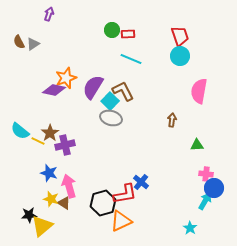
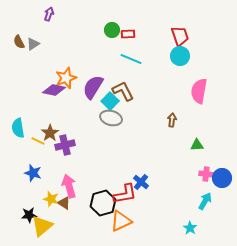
cyan semicircle: moved 2 px left, 3 px up; rotated 42 degrees clockwise
blue star: moved 16 px left
blue circle: moved 8 px right, 10 px up
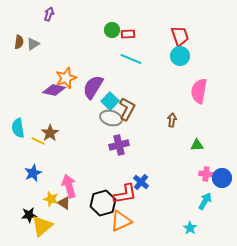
brown semicircle: rotated 144 degrees counterclockwise
brown L-shape: moved 4 px right, 18 px down; rotated 55 degrees clockwise
purple cross: moved 54 px right
blue star: rotated 30 degrees clockwise
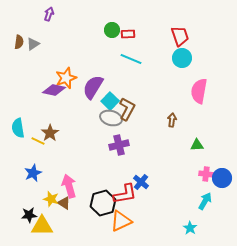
cyan circle: moved 2 px right, 2 px down
yellow triangle: rotated 40 degrees clockwise
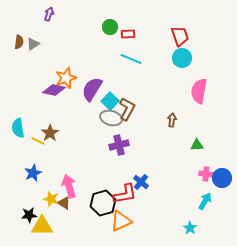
green circle: moved 2 px left, 3 px up
purple semicircle: moved 1 px left, 2 px down
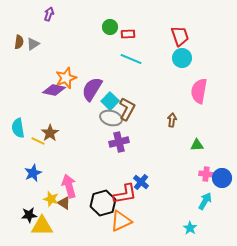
purple cross: moved 3 px up
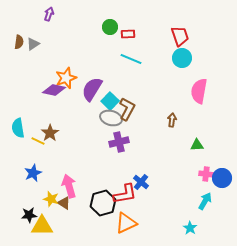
orange triangle: moved 5 px right, 2 px down
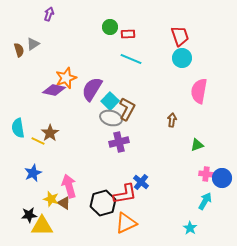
brown semicircle: moved 8 px down; rotated 24 degrees counterclockwise
green triangle: rotated 16 degrees counterclockwise
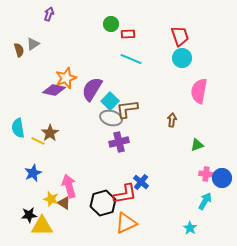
green circle: moved 1 px right, 3 px up
brown L-shape: rotated 125 degrees counterclockwise
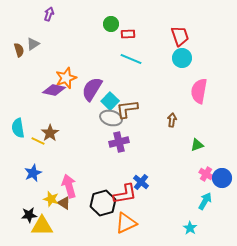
pink cross: rotated 24 degrees clockwise
